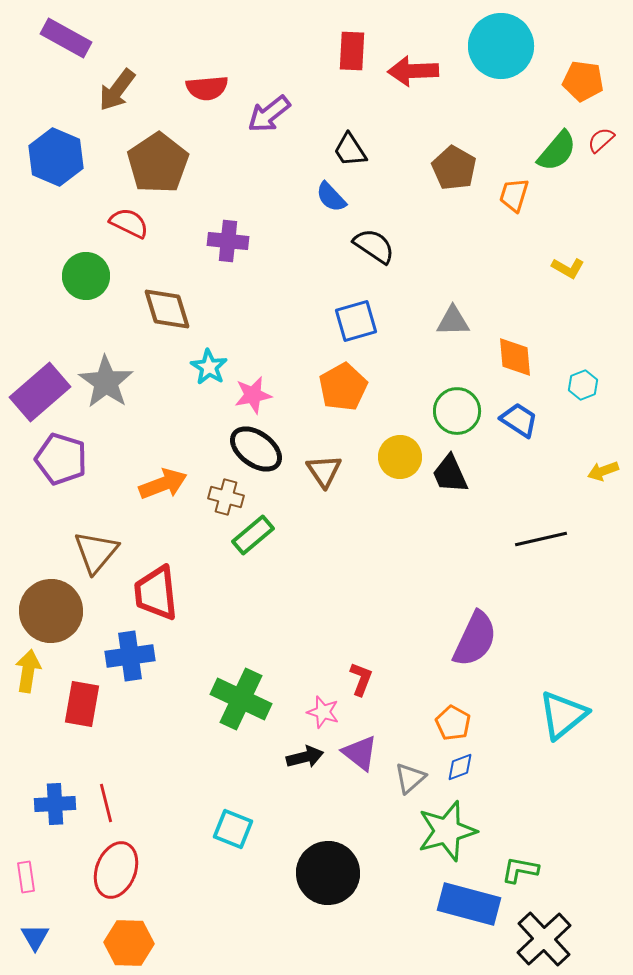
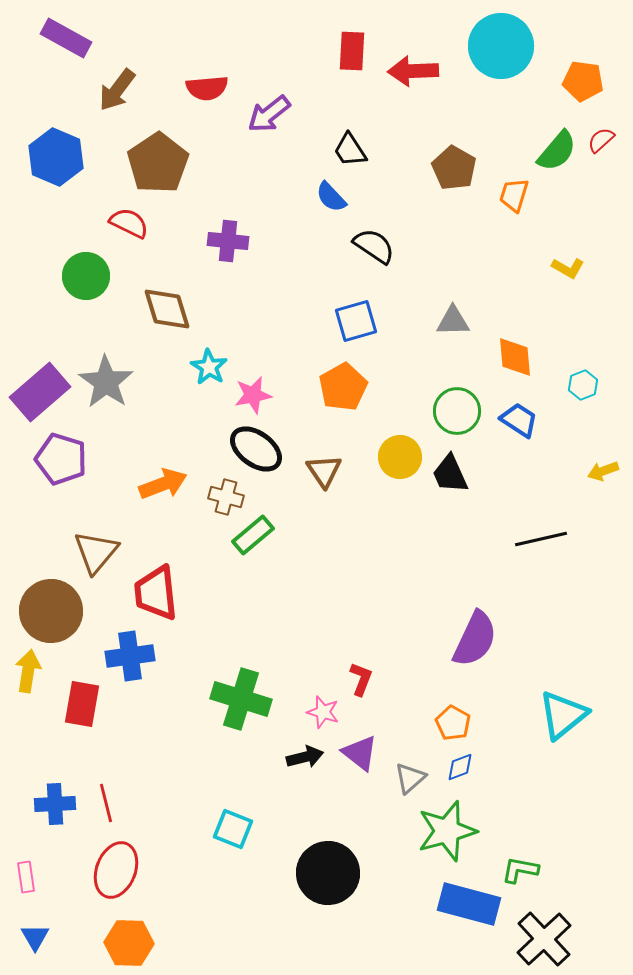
green cross at (241, 699): rotated 8 degrees counterclockwise
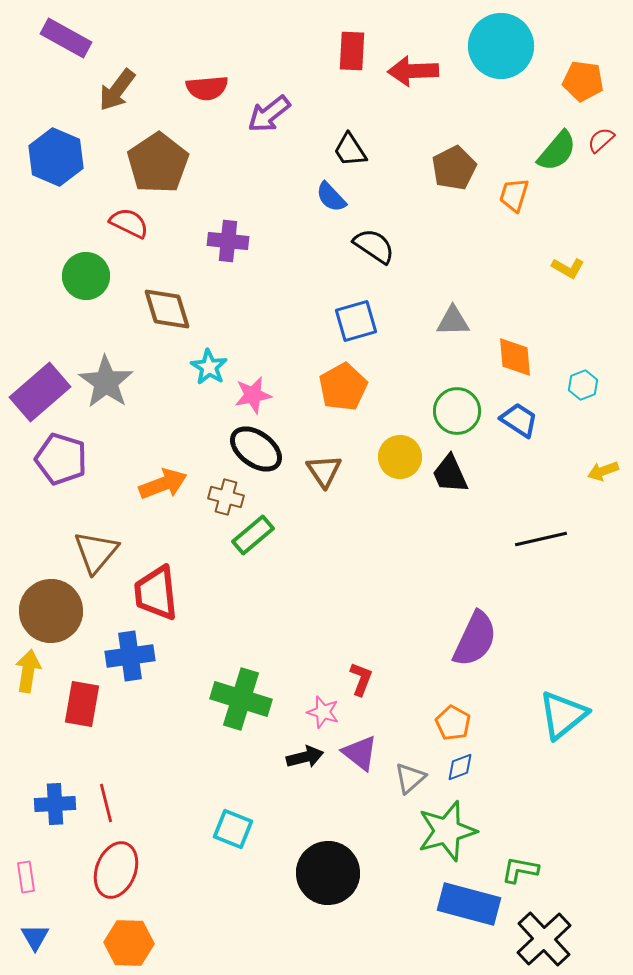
brown pentagon at (454, 168): rotated 15 degrees clockwise
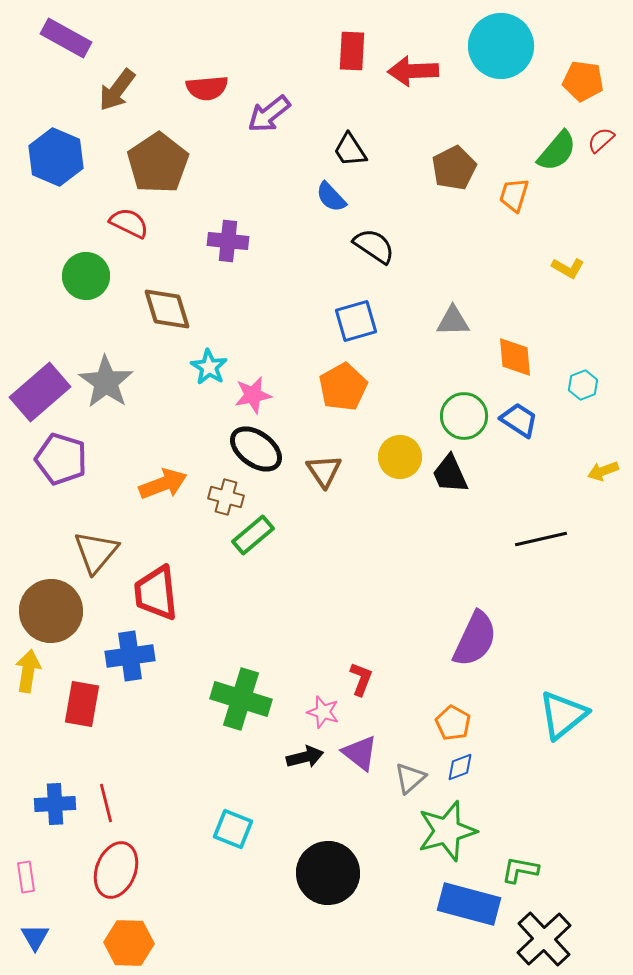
green circle at (457, 411): moved 7 px right, 5 px down
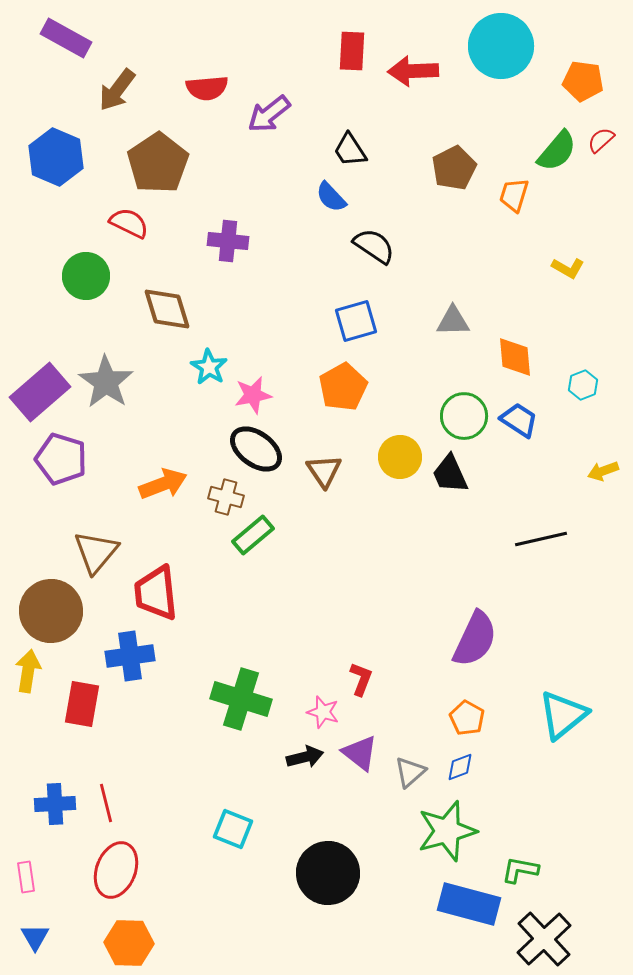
orange pentagon at (453, 723): moved 14 px right, 5 px up
gray triangle at (410, 778): moved 6 px up
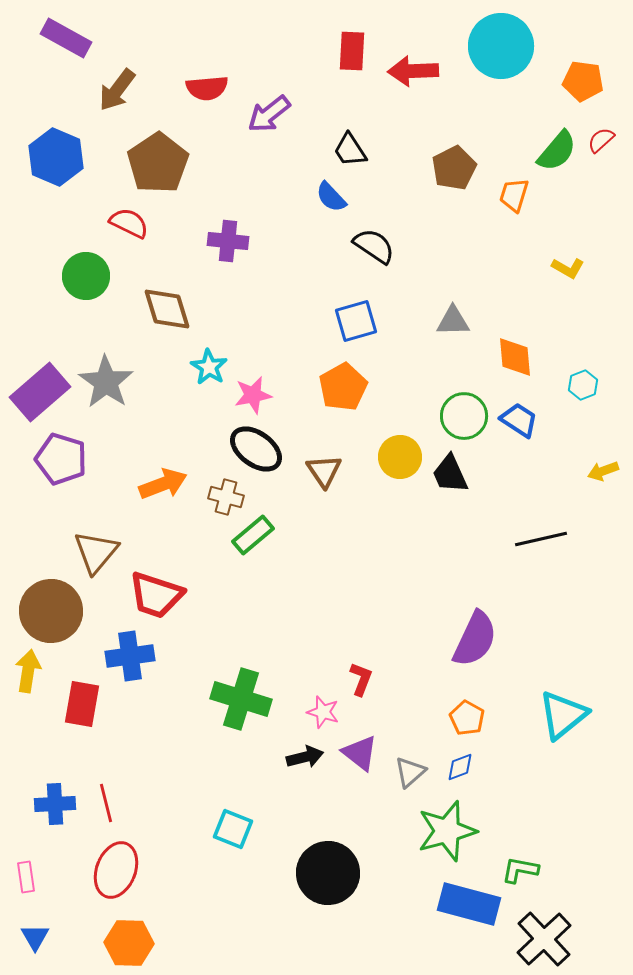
red trapezoid at (156, 593): moved 2 px down; rotated 66 degrees counterclockwise
